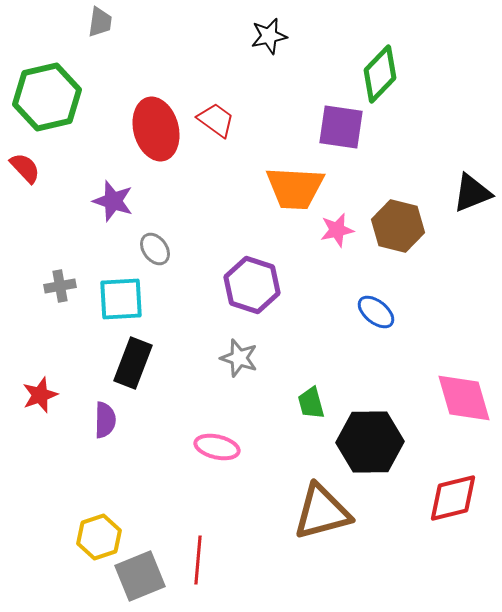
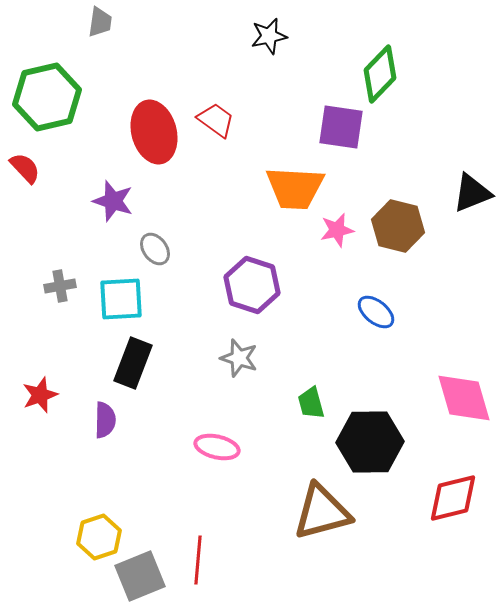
red ellipse: moved 2 px left, 3 px down
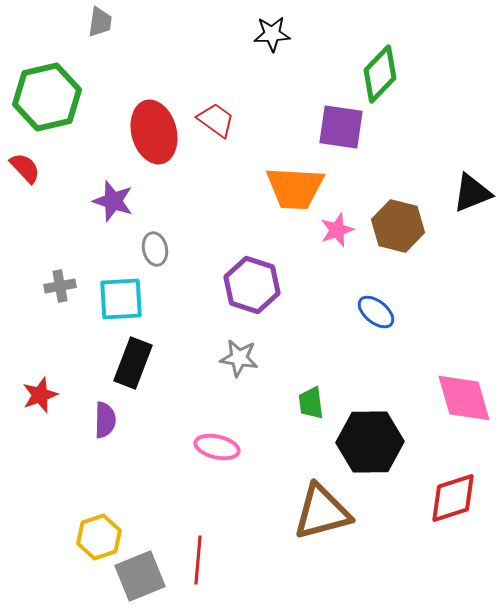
black star: moved 3 px right, 2 px up; rotated 9 degrees clockwise
pink star: rotated 8 degrees counterclockwise
gray ellipse: rotated 24 degrees clockwise
gray star: rotated 9 degrees counterclockwise
green trapezoid: rotated 8 degrees clockwise
red diamond: rotated 4 degrees counterclockwise
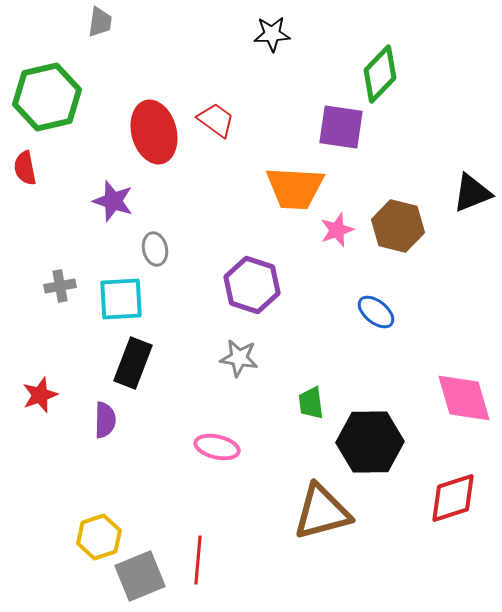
red semicircle: rotated 148 degrees counterclockwise
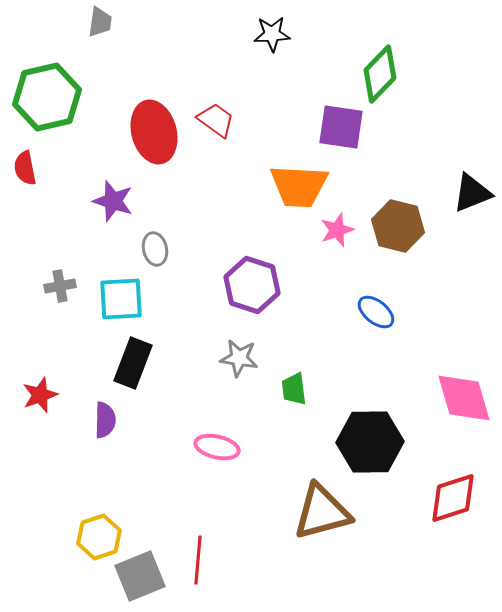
orange trapezoid: moved 4 px right, 2 px up
green trapezoid: moved 17 px left, 14 px up
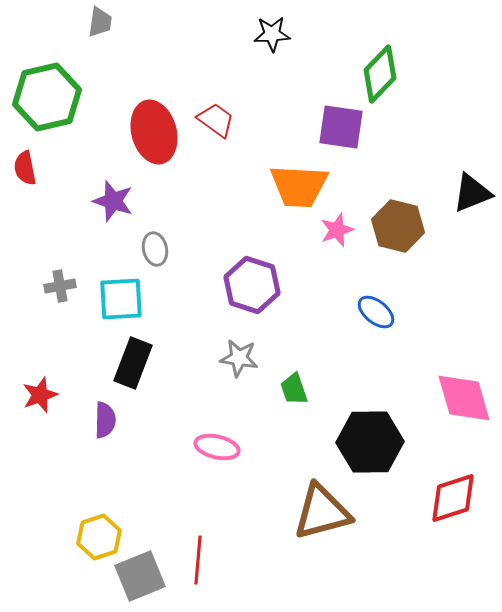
green trapezoid: rotated 12 degrees counterclockwise
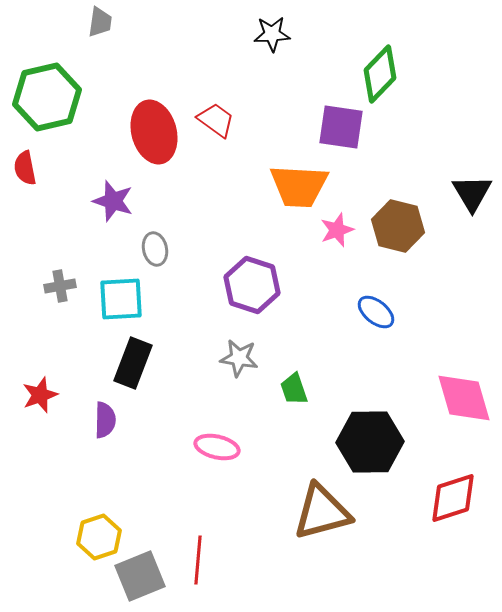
black triangle: rotated 39 degrees counterclockwise
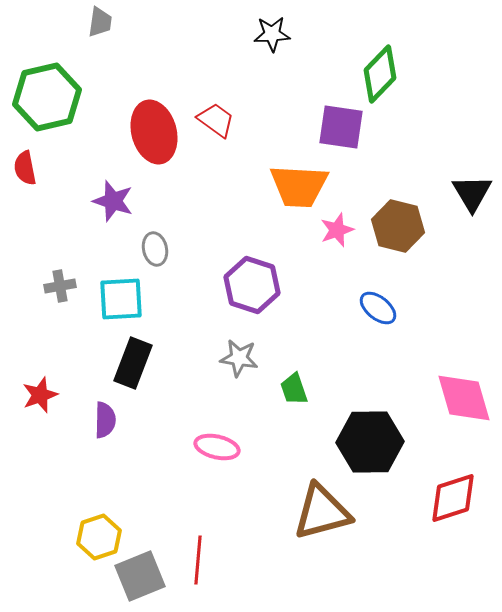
blue ellipse: moved 2 px right, 4 px up
